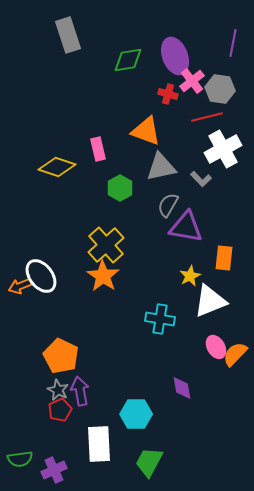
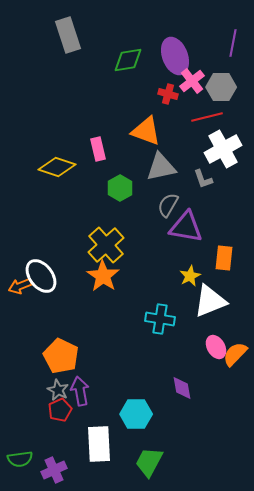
gray hexagon: moved 1 px right, 2 px up; rotated 8 degrees counterclockwise
gray L-shape: moved 2 px right; rotated 25 degrees clockwise
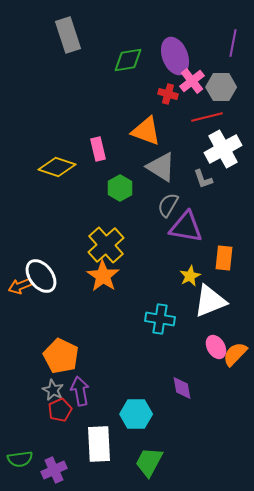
gray triangle: rotated 44 degrees clockwise
gray star: moved 5 px left
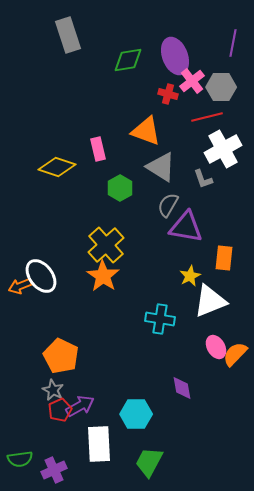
purple arrow: moved 15 px down; rotated 72 degrees clockwise
